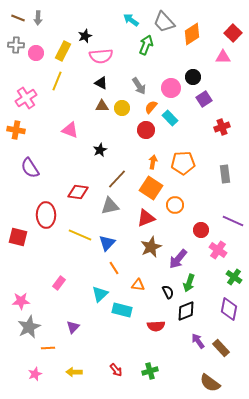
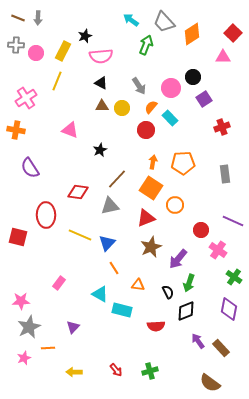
cyan triangle at (100, 294): rotated 48 degrees counterclockwise
pink star at (35, 374): moved 11 px left, 16 px up
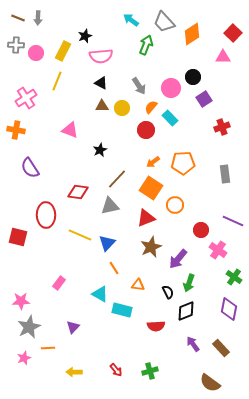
orange arrow at (153, 162): rotated 136 degrees counterclockwise
purple arrow at (198, 341): moved 5 px left, 3 px down
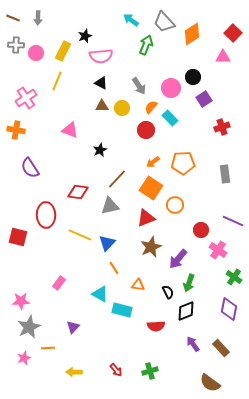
brown line at (18, 18): moved 5 px left
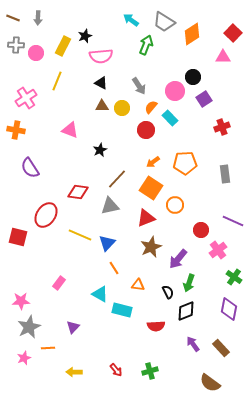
gray trapezoid at (164, 22): rotated 15 degrees counterclockwise
yellow rectangle at (63, 51): moved 5 px up
pink circle at (171, 88): moved 4 px right, 3 px down
orange pentagon at (183, 163): moved 2 px right
red ellipse at (46, 215): rotated 35 degrees clockwise
pink cross at (218, 250): rotated 18 degrees clockwise
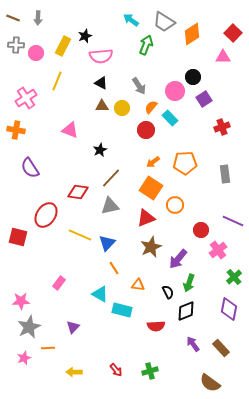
brown line at (117, 179): moved 6 px left, 1 px up
green cross at (234, 277): rotated 14 degrees clockwise
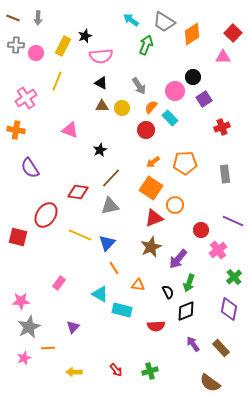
red triangle at (146, 218): moved 8 px right
